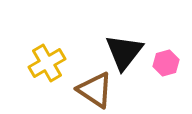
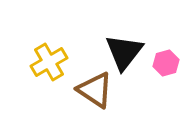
yellow cross: moved 2 px right, 1 px up
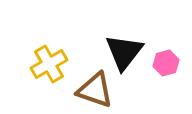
yellow cross: moved 2 px down
brown triangle: rotated 15 degrees counterclockwise
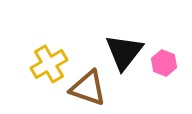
pink hexagon: moved 2 px left; rotated 25 degrees counterclockwise
brown triangle: moved 7 px left, 2 px up
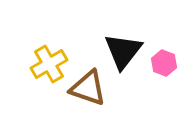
black triangle: moved 1 px left, 1 px up
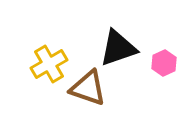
black triangle: moved 5 px left, 3 px up; rotated 33 degrees clockwise
pink hexagon: rotated 15 degrees clockwise
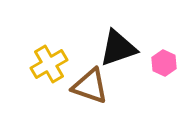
pink hexagon: rotated 10 degrees counterclockwise
brown triangle: moved 2 px right, 2 px up
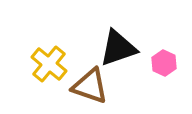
yellow cross: rotated 21 degrees counterclockwise
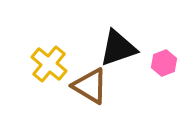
pink hexagon: rotated 15 degrees clockwise
brown triangle: rotated 12 degrees clockwise
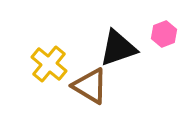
pink hexagon: moved 29 px up
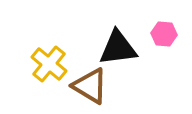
pink hexagon: rotated 25 degrees clockwise
black triangle: rotated 12 degrees clockwise
